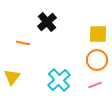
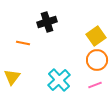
black cross: rotated 24 degrees clockwise
yellow square: moved 2 px left, 2 px down; rotated 36 degrees counterclockwise
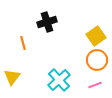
orange line: rotated 64 degrees clockwise
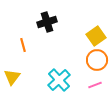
orange line: moved 2 px down
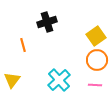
yellow triangle: moved 3 px down
pink line: rotated 24 degrees clockwise
